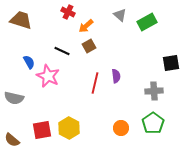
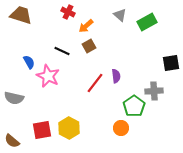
brown trapezoid: moved 5 px up
red line: rotated 25 degrees clockwise
green pentagon: moved 19 px left, 17 px up
brown semicircle: moved 1 px down
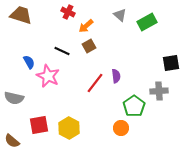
gray cross: moved 5 px right
red square: moved 3 px left, 5 px up
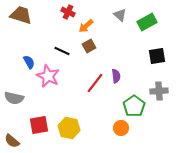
black square: moved 14 px left, 7 px up
yellow hexagon: rotated 15 degrees counterclockwise
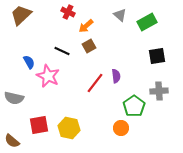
brown trapezoid: rotated 60 degrees counterclockwise
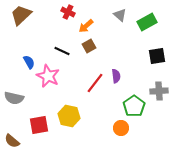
yellow hexagon: moved 12 px up
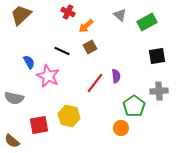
brown square: moved 1 px right, 1 px down
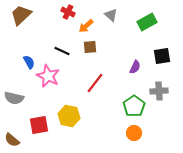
gray triangle: moved 9 px left
brown square: rotated 24 degrees clockwise
black square: moved 5 px right
purple semicircle: moved 19 px right, 9 px up; rotated 32 degrees clockwise
orange circle: moved 13 px right, 5 px down
brown semicircle: moved 1 px up
